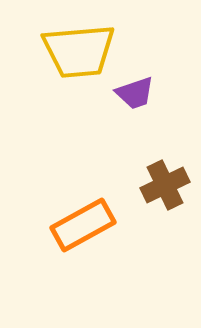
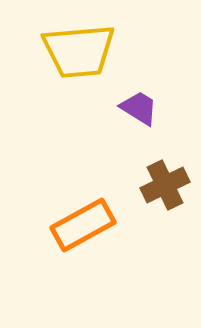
purple trapezoid: moved 4 px right, 15 px down; rotated 129 degrees counterclockwise
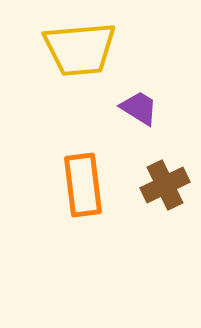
yellow trapezoid: moved 1 px right, 2 px up
orange rectangle: moved 40 px up; rotated 68 degrees counterclockwise
